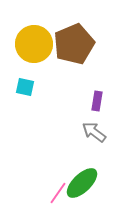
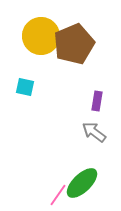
yellow circle: moved 7 px right, 8 px up
pink line: moved 2 px down
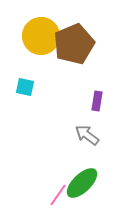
gray arrow: moved 7 px left, 3 px down
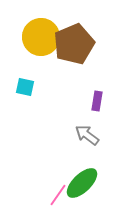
yellow circle: moved 1 px down
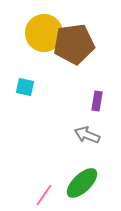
yellow circle: moved 3 px right, 4 px up
brown pentagon: rotated 15 degrees clockwise
gray arrow: rotated 15 degrees counterclockwise
pink line: moved 14 px left
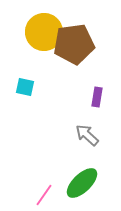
yellow circle: moved 1 px up
purple rectangle: moved 4 px up
gray arrow: rotated 20 degrees clockwise
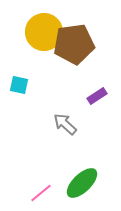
cyan square: moved 6 px left, 2 px up
purple rectangle: moved 1 px up; rotated 48 degrees clockwise
gray arrow: moved 22 px left, 11 px up
pink line: moved 3 px left, 2 px up; rotated 15 degrees clockwise
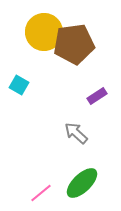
cyan square: rotated 18 degrees clockwise
gray arrow: moved 11 px right, 9 px down
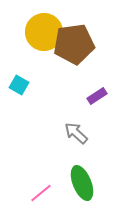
green ellipse: rotated 68 degrees counterclockwise
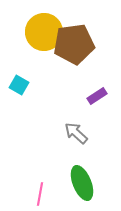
pink line: moved 1 px left, 1 px down; rotated 40 degrees counterclockwise
